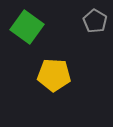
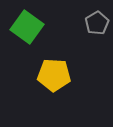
gray pentagon: moved 2 px right, 2 px down; rotated 10 degrees clockwise
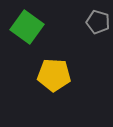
gray pentagon: moved 1 px right, 1 px up; rotated 25 degrees counterclockwise
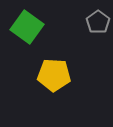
gray pentagon: rotated 20 degrees clockwise
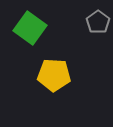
green square: moved 3 px right, 1 px down
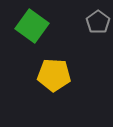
green square: moved 2 px right, 2 px up
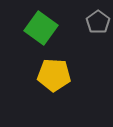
green square: moved 9 px right, 2 px down
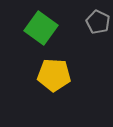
gray pentagon: rotated 10 degrees counterclockwise
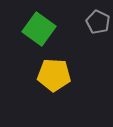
green square: moved 2 px left, 1 px down
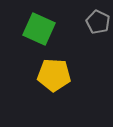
green square: rotated 12 degrees counterclockwise
